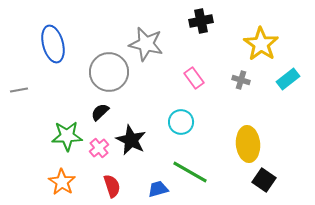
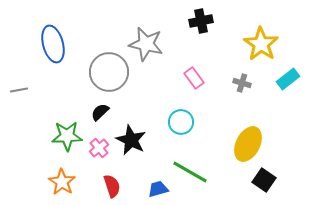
gray cross: moved 1 px right, 3 px down
yellow ellipse: rotated 32 degrees clockwise
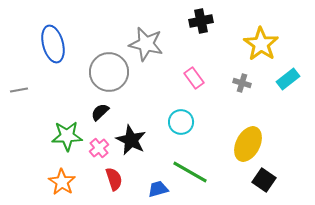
red semicircle: moved 2 px right, 7 px up
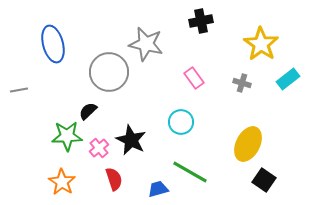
black semicircle: moved 12 px left, 1 px up
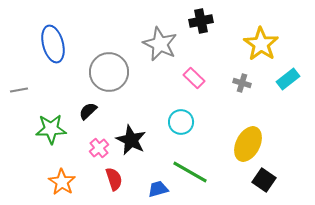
gray star: moved 14 px right; rotated 12 degrees clockwise
pink rectangle: rotated 10 degrees counterclockwise
green star: moved 16 px left, 7 px up
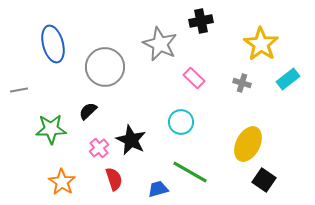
gray circle: moved 4 px left, 5 px up
